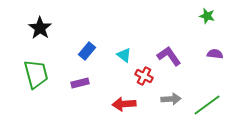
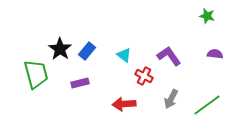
black star: moved 20 px right, 21 px down
gray arrow: rotated 120 degrees clockwise
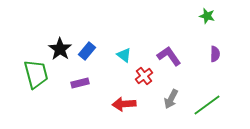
purple semicircle: rotated 84 degrees clockwise
red cross: rotated 24 degrees clockwise
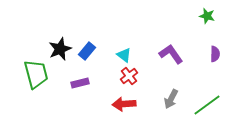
black star: rotated 15 degrees clockwise
purple L-shape: moved 2 px right, 2 px up
red cross: moved 15 px left
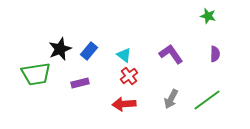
green star: moved 1 px right
blue rectangle: moved 2 px right
green trapezoid: rotated 96 degrees clockwise
green line: moved 5 px up
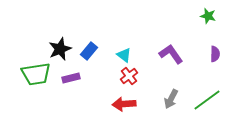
purple rectangle: moved 9 px left, 5 px up
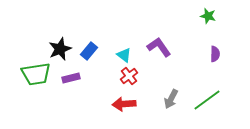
purple L-shape: moved 12 px left, 7 px up
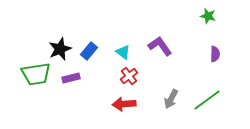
purple L-shape: moved 1 px right, 1 px up
cyan triangle: moved 1 px left, 3 px up
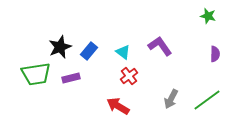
black star: moved 2 px up
red arrow: moved 6 px left, 2 px down; rotated 35 degrees clockwise
